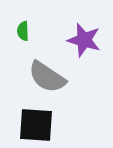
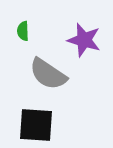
gray semicircle: moved 1 px right, 3 px up
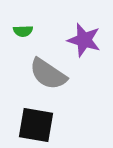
green semicircle: rotated 90 degrees counterclockwise
black square: rotated 6 degrees clockwise
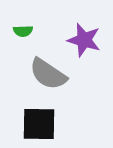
black square: moved 3 px right, 1 px up; rotated 9 degrees counterclockwise
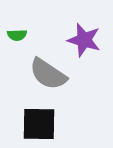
green semicircle: moved 6 px left, 4 px down
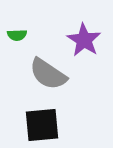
purple star: rotated 16 degrees clockwise
black square: moved 3 px right, 1 px down; rotated 6 degrees counterclockwise
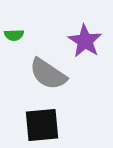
green semicircle: moved 3 px left
purple star: moved 1 px right, 1 px down
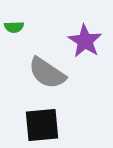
green semicircle: moved 8 px up
gray semicircle: moved 1 px left, 1 px up
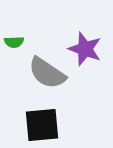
green semicircle: moved 15 px down
purple star: moved 8 px down; rotated 12 degrees counterclockwise
